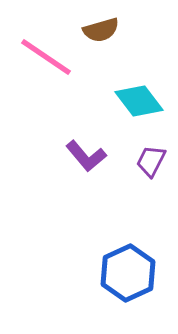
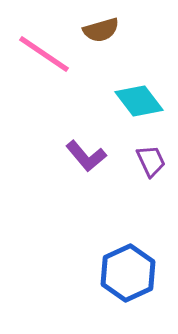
pink line: moved 2 px left, 3 px up
purple trapezoid: rotated 128 degrees clockwise
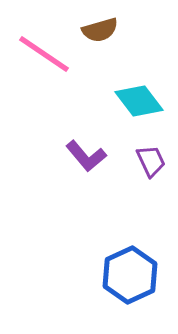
brown semicircle: moved 1 px left
blue hexagon: moved 2 px right, 2 px down
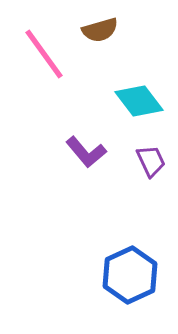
pink line: rotated 20 degrees clockwise
purple L-shape: moved 4 px up
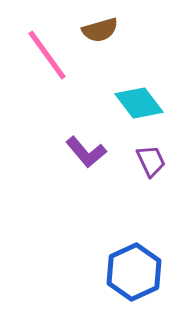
pink line: moved 3 px right, 1 px down
cyan diamond: moved 2 px down
blue hexagon: moved 4 px right, 3 px up
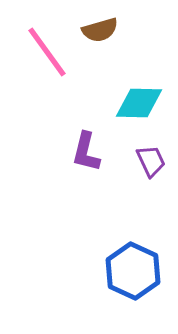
pink line: moved 3 px up
cyan diamond: rotated 51 degrees counterclockwise
purple L-shape: rotated 54 degrees clockwise
blue hexagon: moved 1 px left, 1 px up; rotated 10 degrees counterclockwise
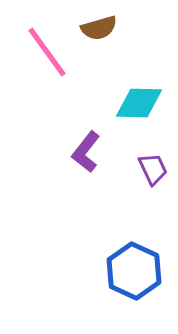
brown semicircle: moved 1 px left, 2 px up
purple L-shape: rotated 24 degrees clockwise
purple trapezoid: moved 2 px right, 8 px down
blue hexagon: moved 1 px right
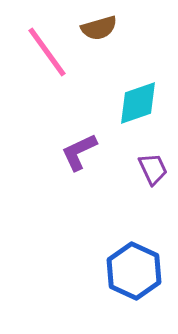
cyan diamond: moved 1 px left; rotated 21 degrees counterclockwise
purple L-shape: moved 7 px left; rotated 27 degrees clockwise
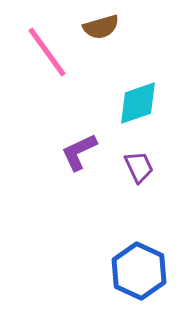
brown semicircle: moved 2 px right, 1 px up
purple trapezoid: moved 14 px left, 2 px up
blue hexagon: moved 5 px right
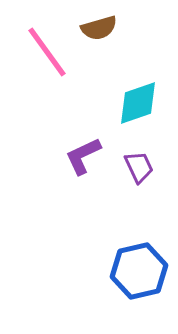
brown semicircle: moved 2 px left, 1 px down
purple L-shape: moved 4 px right, 4 px down
blue hexagon: rotated 22 degrees clockwise
